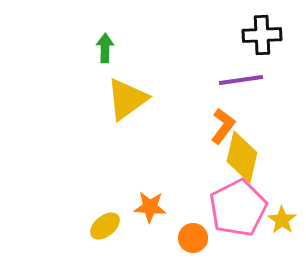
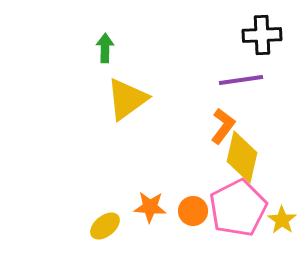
orange circle: moved 27 px up
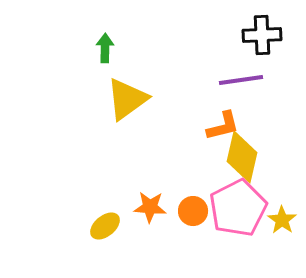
orange L-shape: rotated 39 degrees clockwise
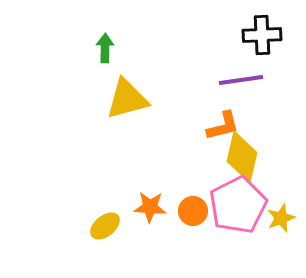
yellow triangle: rotated 21 degrees clockwise
pink pentagon: moved 3 px up
yellow star: moved 1 px left, 2 px up; rotated 16 degrees clockwise
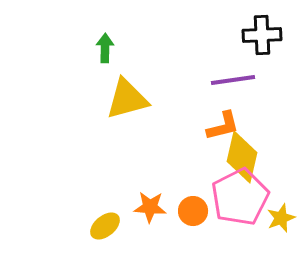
purple line: moved 8 px left
pink pentagon: moved 2 px right, 8 px up
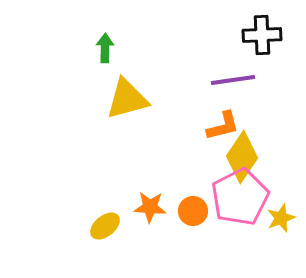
yellow diamond: rotated 21 degrees clockwise
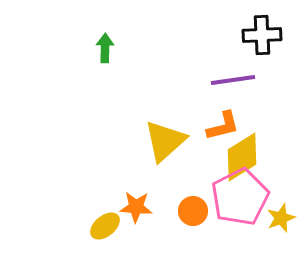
yellow triangle: moved 38 px right, 42 px down; rotated 27 degrees counterclockwise
yellow diamond: rotated 24 degrees clockwise
orange star: moved 14 px left
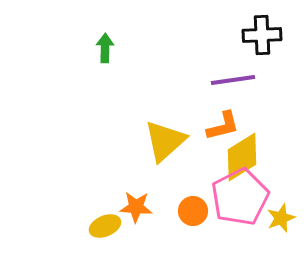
yellow ellipse: rotated 16 degrees clockwise
